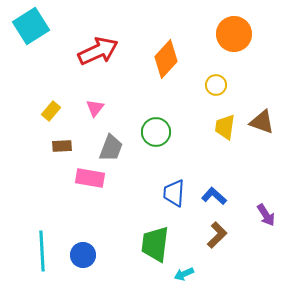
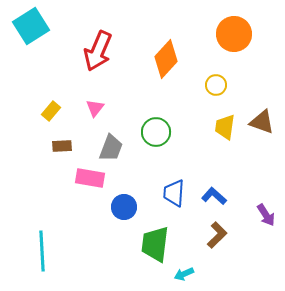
red arrow: rotated 138 degrees clockwise
blue circle: moved 41 px right, 48 px up
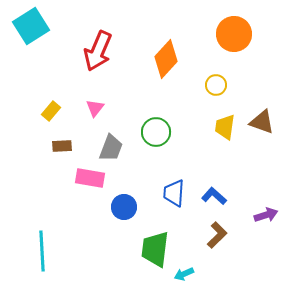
purple arrow: rotated 75 degrees counterclockwise
green trapezoid: moved 5 px down
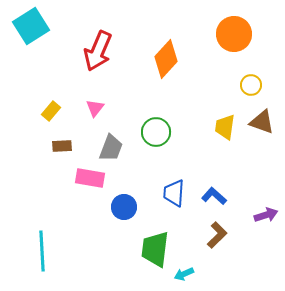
yellow circle: moved 35 px right
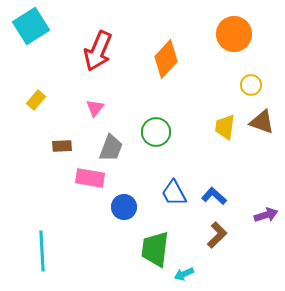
yellow rectangle: moved 15 px left, 11 px up
blue trapezoid: rotated 32 degrees counterclockwise
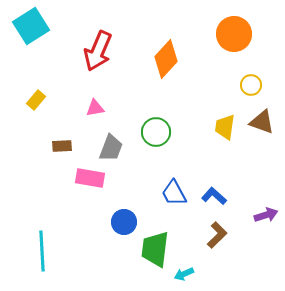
pink triangle: rotated 42 degrees clockwise
blue circle: moved 15 px down
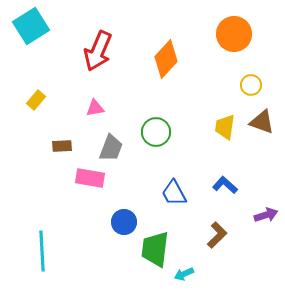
blue L-shape: moved 11 px right, 11 px up
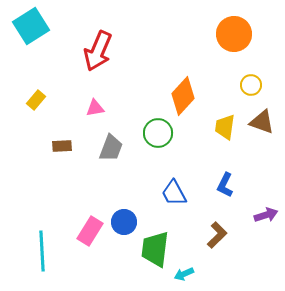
orange diamond: moved 17 px right, 37 px down
green circle: moved 2 px right, 1 px down
pink rectangle: moved 53 px down; rotated 68 degrees counterclockwise
blue L-shape: rotated 105 degrees counterclockwise
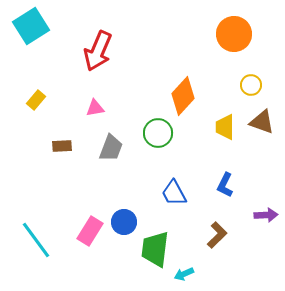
yellow trapezoid: rotated 8 degrees counterclockwise
purple arrow: rotated 15 degrees clockwise
cyan line: moved 6 px left, 11 px up; rotated 33 degrees counterclockwise
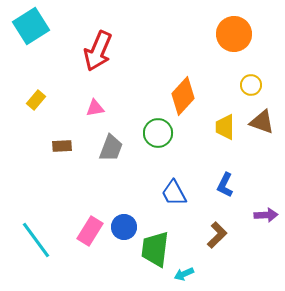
blue circle: moved 5 px down
